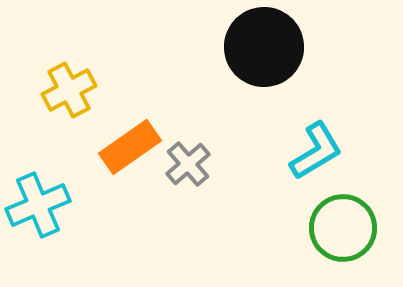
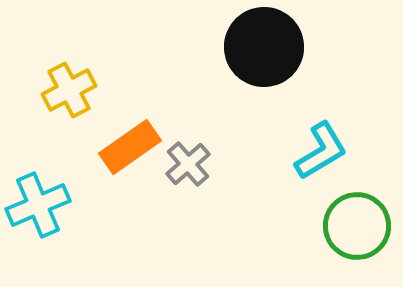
cyan L-shape: moved 5 px right
green circle: moved 14 px right, 2 px up
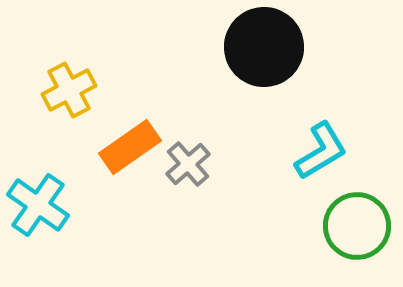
cyan cross: rotated 32 degrees counterclockwise
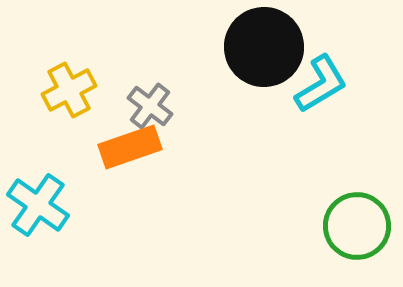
orange rectangle: rotated 16 degrees clockwise
cyan L-shape: moved 67 px up
gray cross: moved 38 px left, 58 px up; rotated 12 degrees counterclockwise
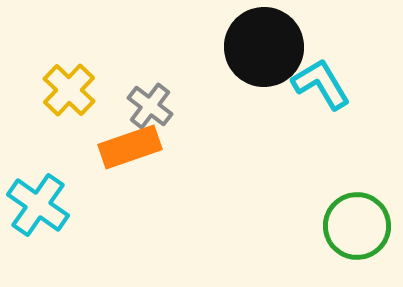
cyan L-shape: rotated 90 degrees counterclockwise
yellow cross: rotated 18 degrees counterclockwise
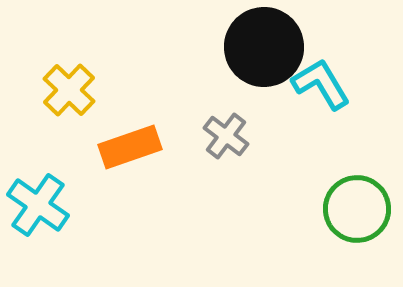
gray cross: moved 76 px right, 30 px down
green circle: moved 17 px up
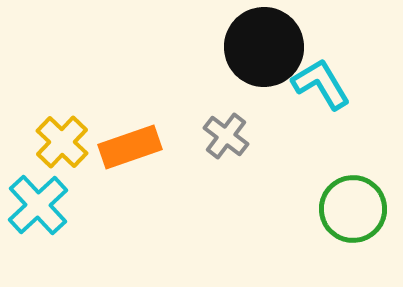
yellow cross: moved 7 px left, 52 px down
cyan cross: rotated 12 degrees clockwise
green circle: moved 4 px left
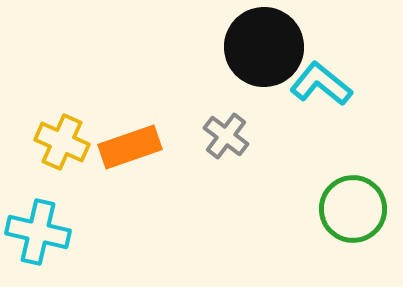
cyan L-shape: rotated 20 degrees counterclockwise
yellow cross: rotated 20 degrees counterclockwise
cyan cross: moved 27 px down; rotated 34 degrees counterclockwise
